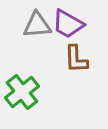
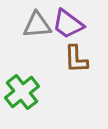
purple trapezoid: rotated 8 degrees clockwise
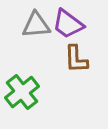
gray triangle: moved 1 px left
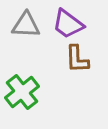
gray triangle: moved 10 px left; rotated 8 degrees clockwise
brown L-shape: moved 1 px right
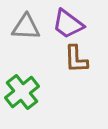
gray triangle: moved 2 px down
brown L-shape: moved 1 px left
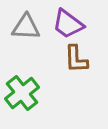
green cross: moved 1 px down
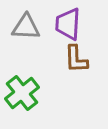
purple trapezoid: rotated 56 degrees clockwise
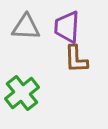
purple trapezoid: moved 1 px left, 3 px down
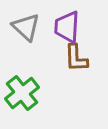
gray triangle: rotated 40 degrees clockwise
brown L-shape: moved 1 px up
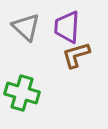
brown L-shape: moved 3 px up; rotated 76 degrees clockwise
green cross: rotated 36 degrees counterclockwise
